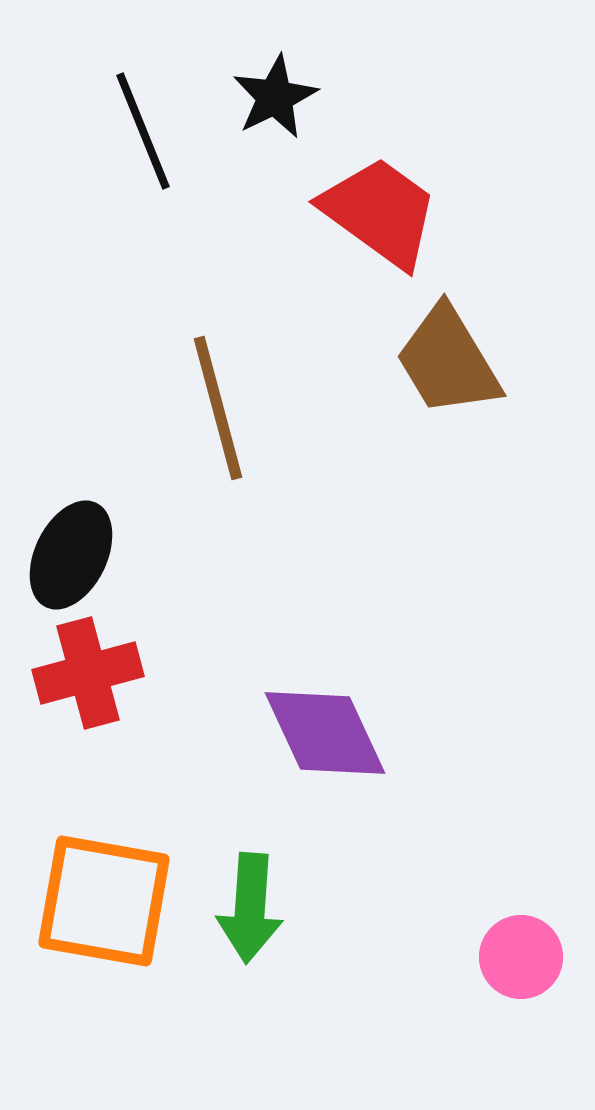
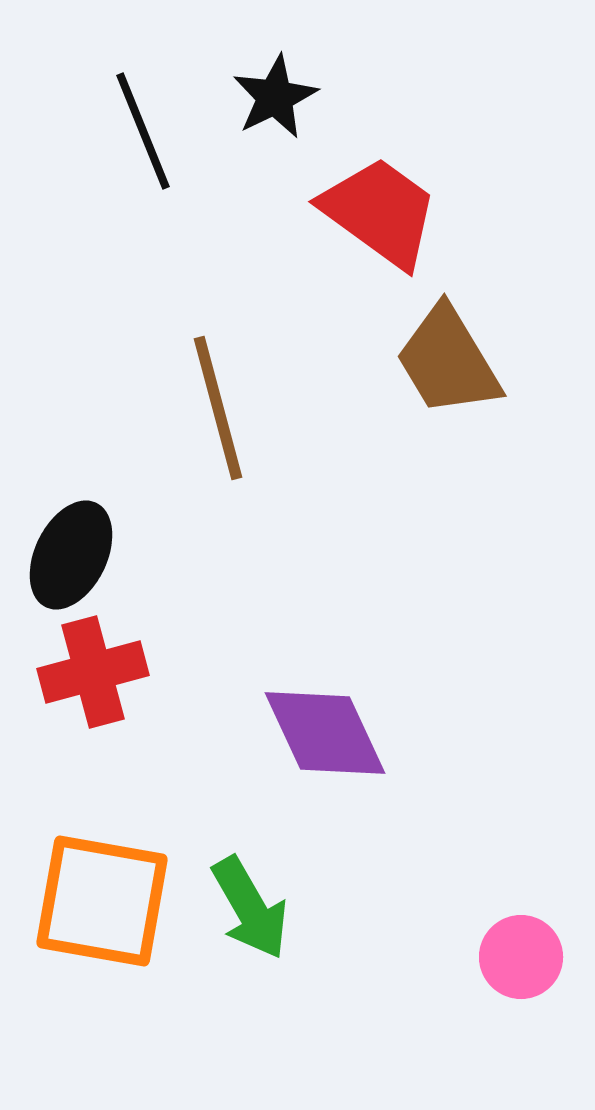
red cross: moved 5 px right, 1 px up
orange square: moved 2 px left
green arrow: rotated 34 degrees counterclockwise
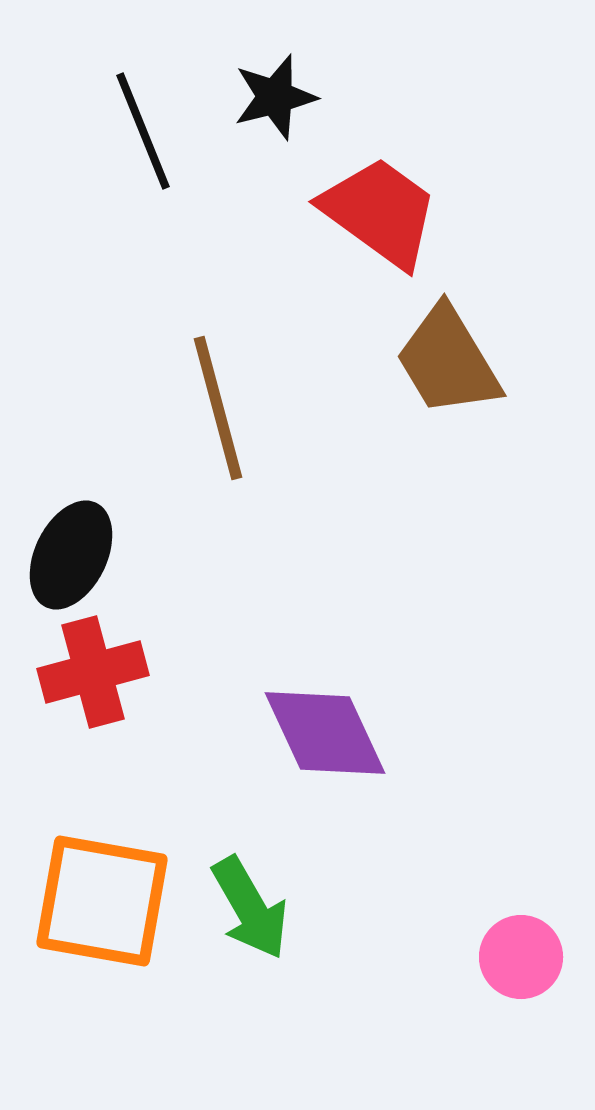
black star: rotated 12 degrees clockwise
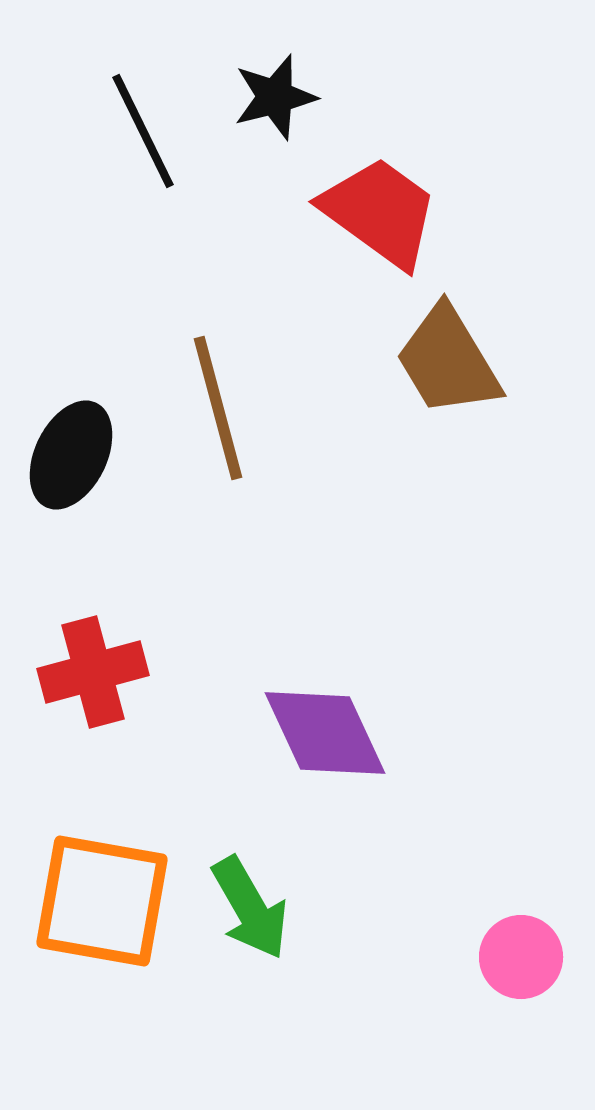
black line: rotated 4 degrees counterclockwise
black ellipse: moved 100 px up
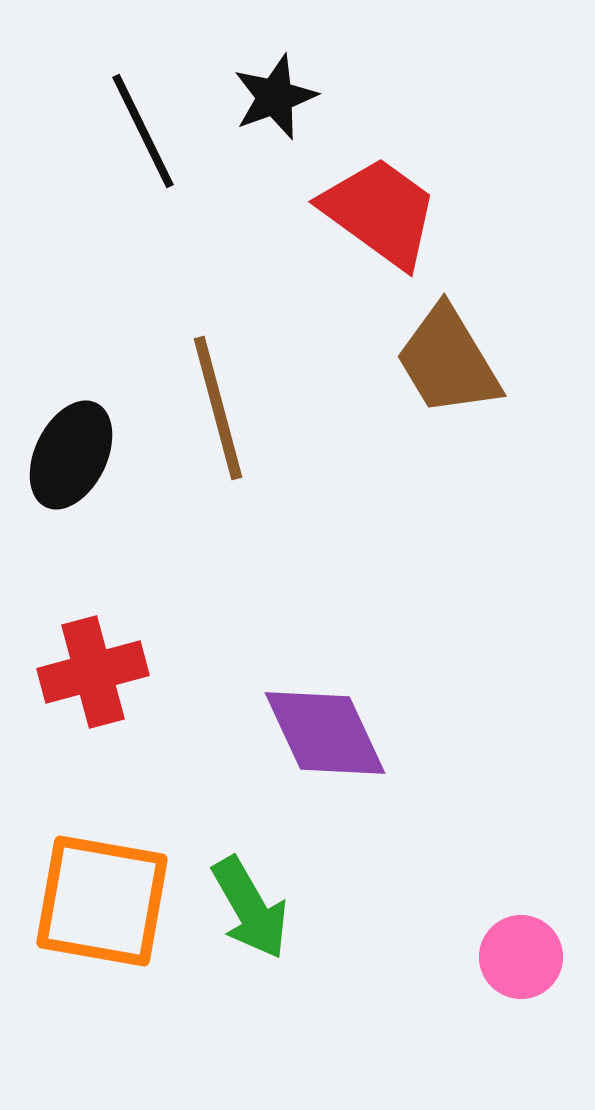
black star: rotated 6 degrees counterclockwise
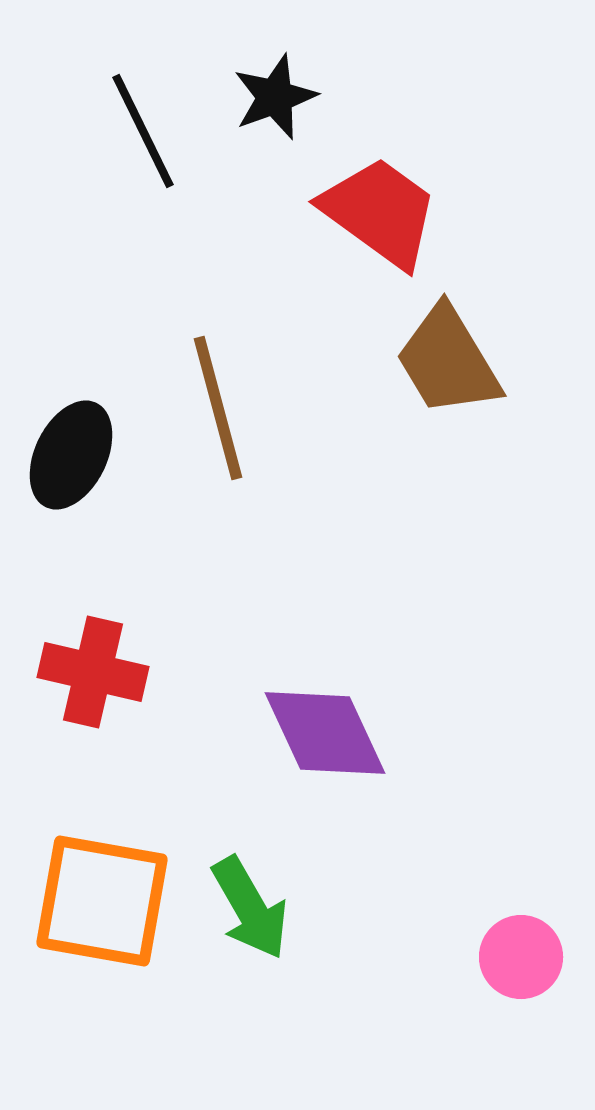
red cross: rotated 28 degrees clockwise
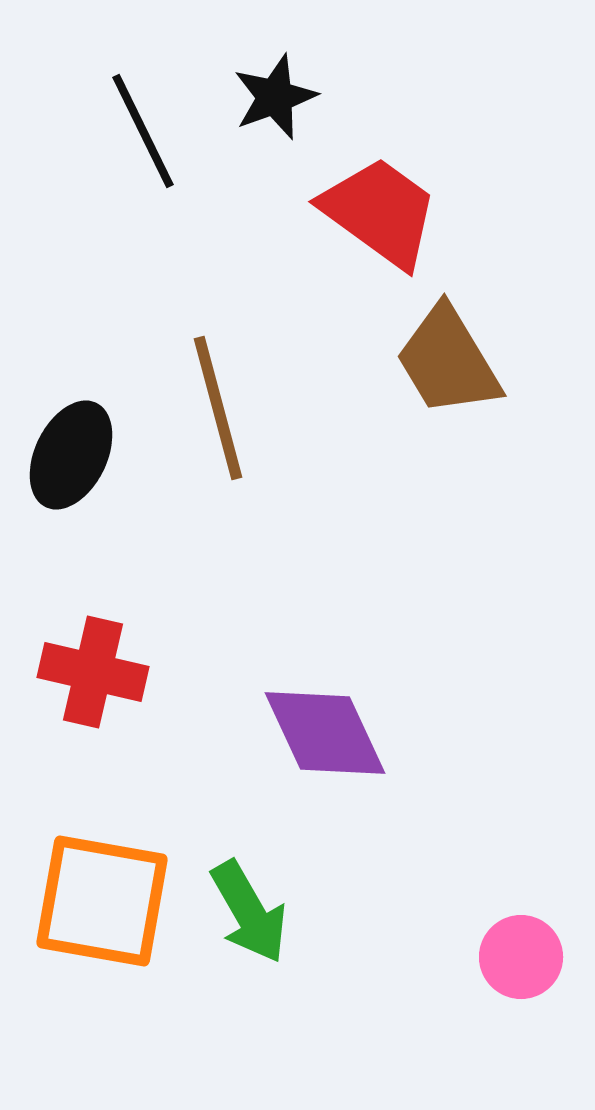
green arrow: moved 1 px left, 4 px down
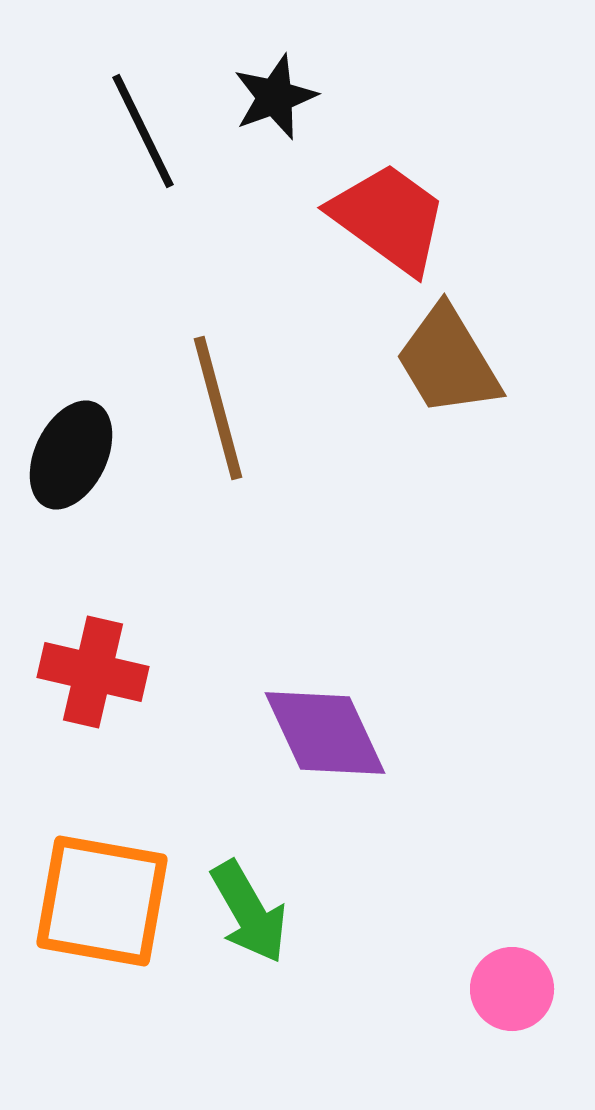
red trapezoid: moved 9 px right, 6 px down
pink circle: moved 9 px left, 32 px down
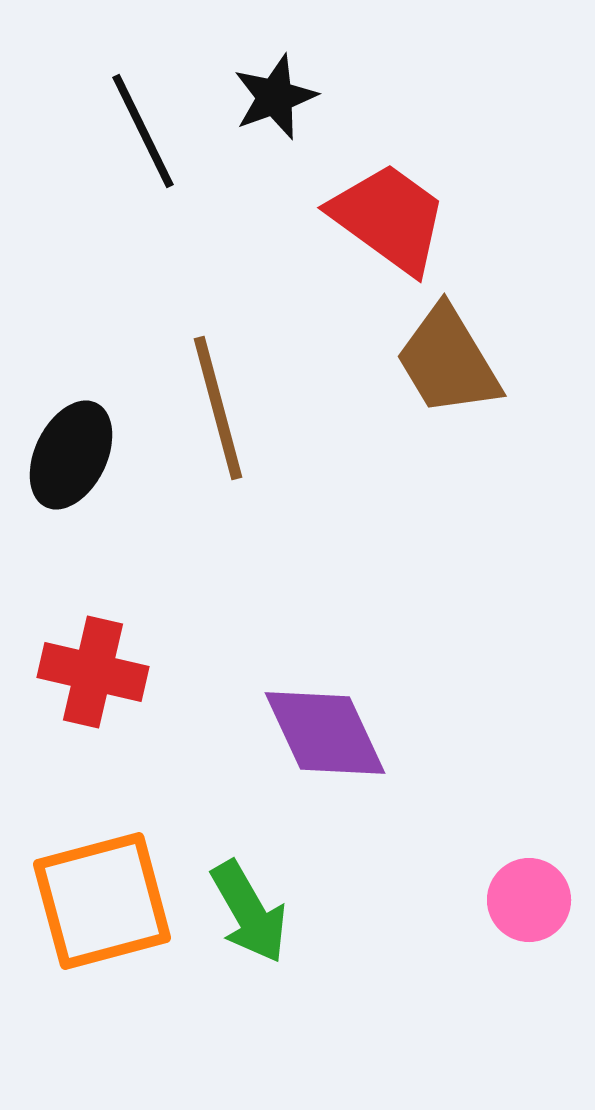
orange square: rotated 25 degrees counterclockwise
pink circle: moved 17 px right, 89 px up
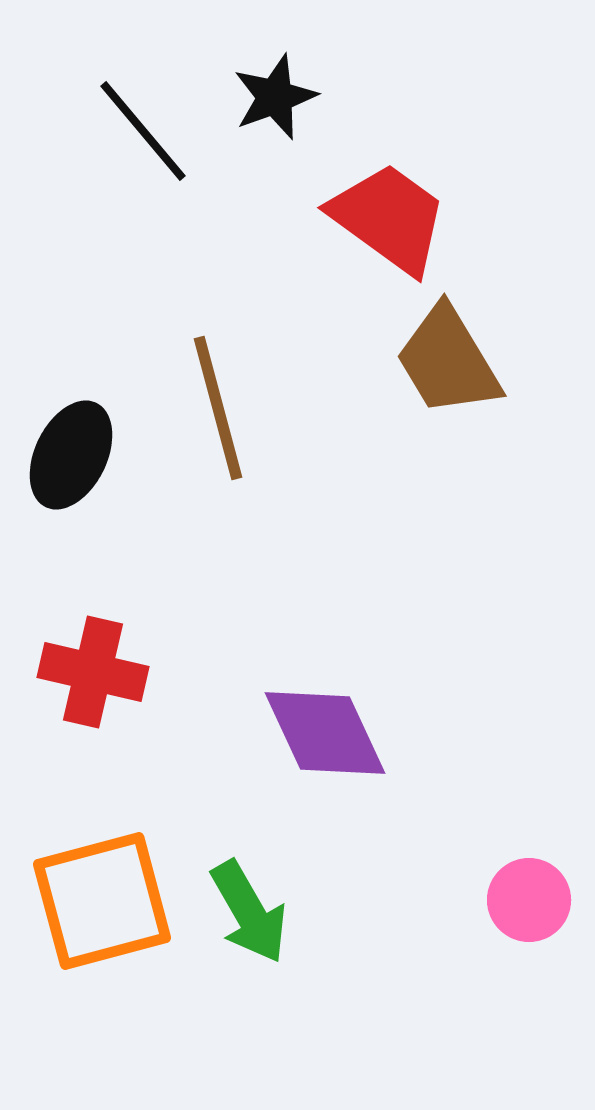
black line: rotated 14 degrees counterclockwise
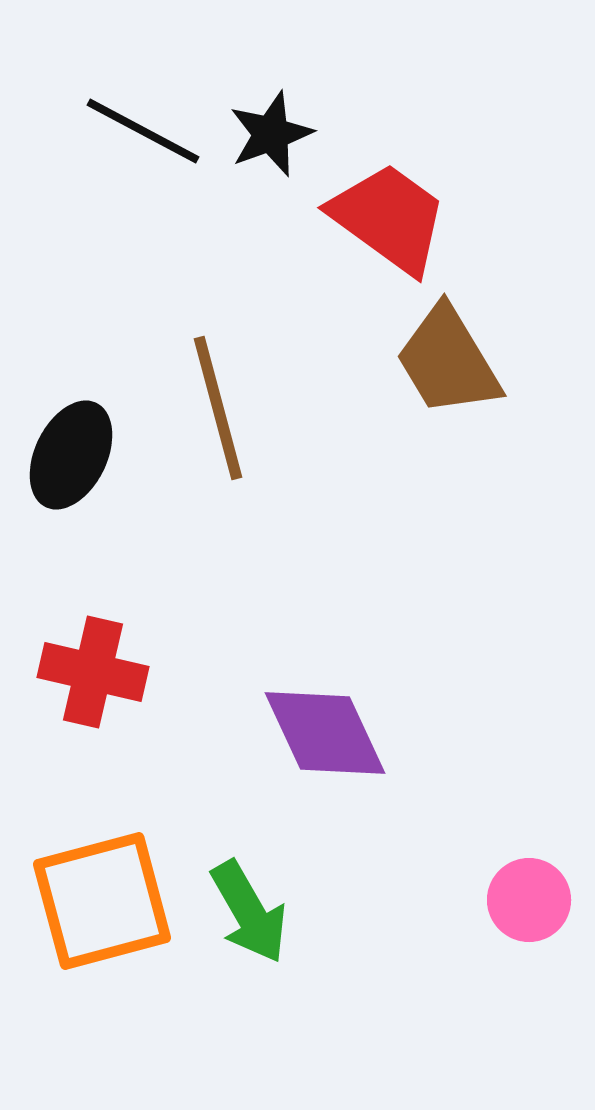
black star: moved 4 px left, 37 px down
black line: rotated 22 degrees counterclockwise
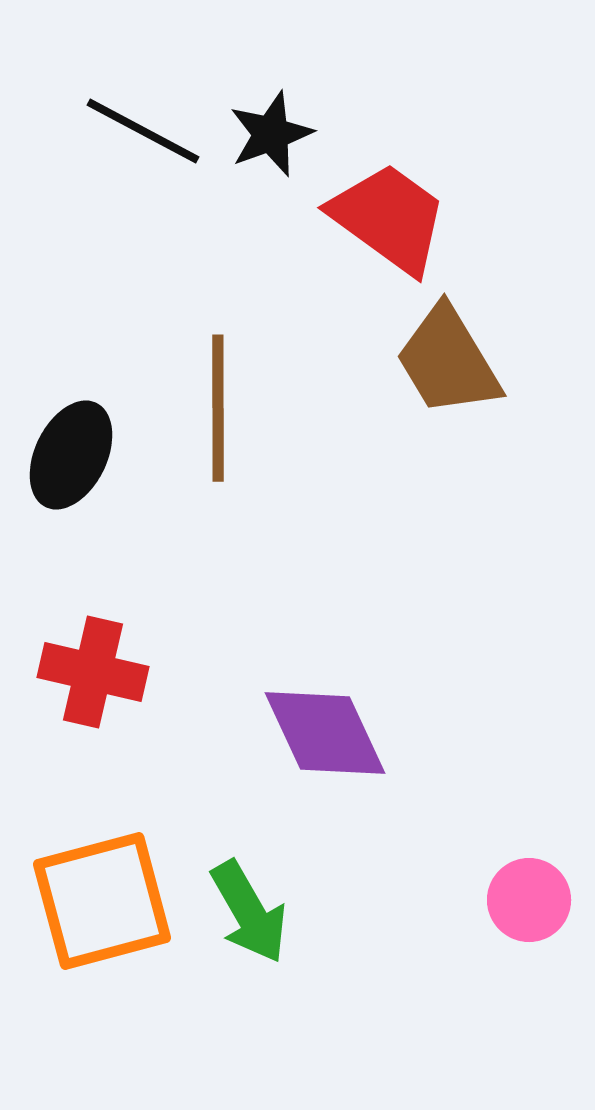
brown line: rotated 15 degrees clockwise
